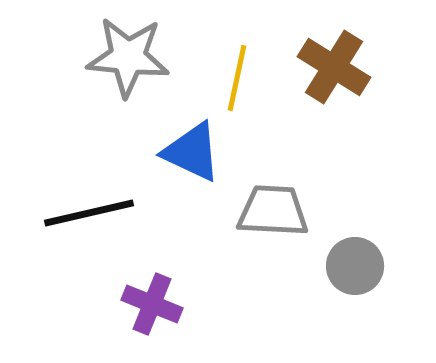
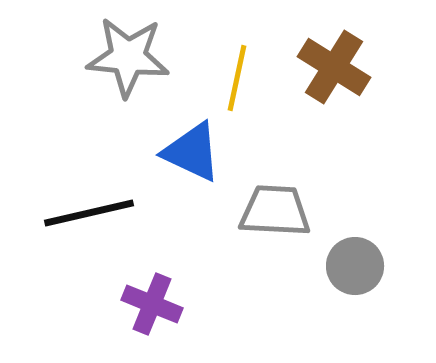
gray trapezoid: moved 2 px right
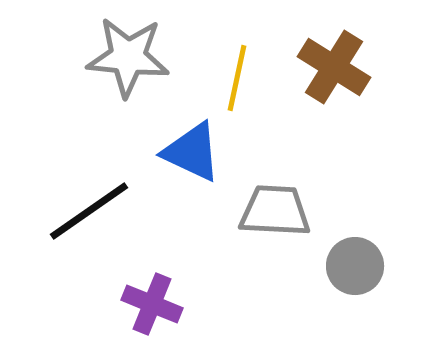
black line: moved 2 px up; rotated 22 degrees counterclockwise
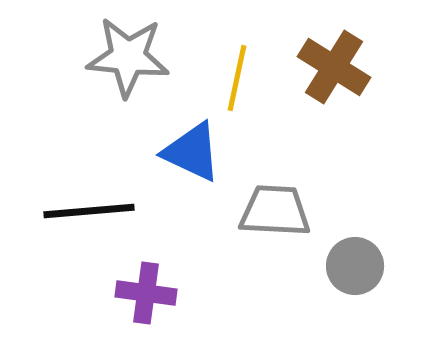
black line: rotated 30 degrees clockwise
purple cross: moved 6 px left, 11 px up; rotated 14 degrees counterclockwise
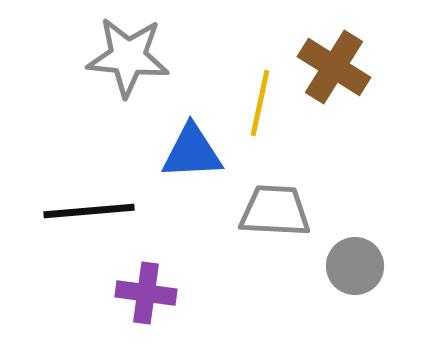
yellow line: moved 23 px right, 25 px down
blue triangle: rotated 28 degrees counterclockwise
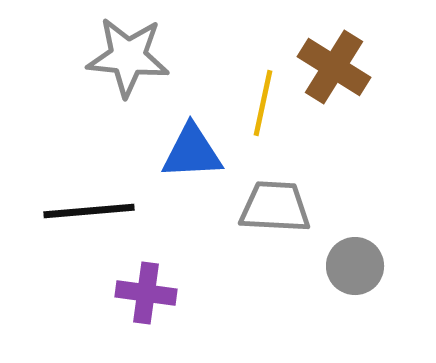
yellow line: moved 3 px right
gray trapezoid: moved 4 px up
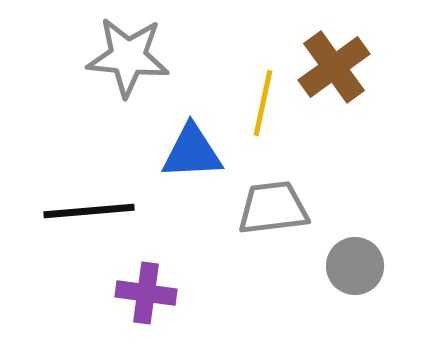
brown cross: rotated 22 degrees clockwise
gray trapezoid: moved 2 px left, 1 px down; rotated 10 degrees counterclockwise
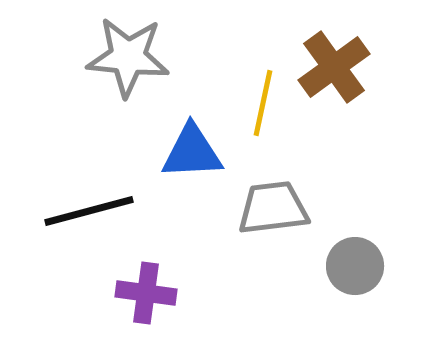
black line: rotated 10 degrees counterclockwise
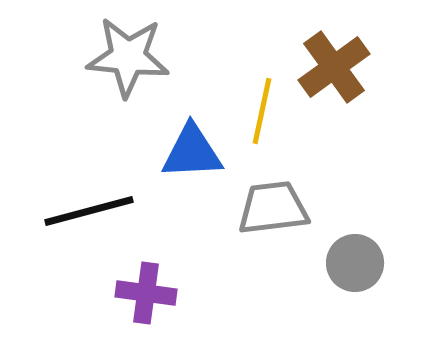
yellow line: moved 1 px left, 8 px down
gray circle: moved 3 px up
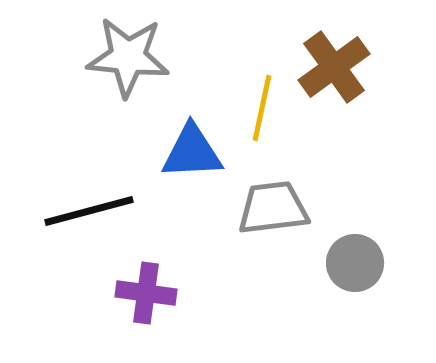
yellow line: moved 3 px up
